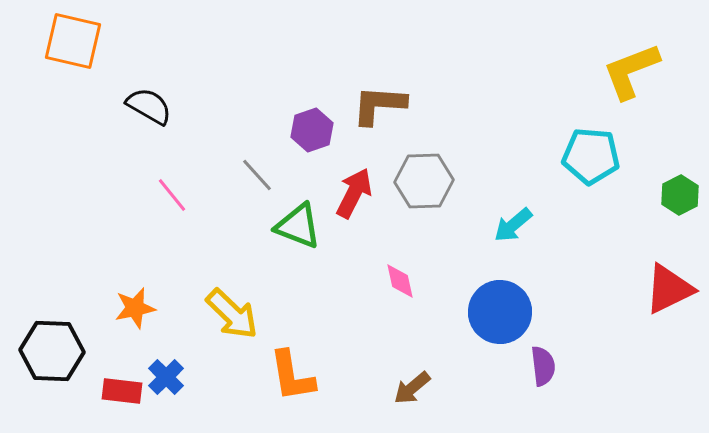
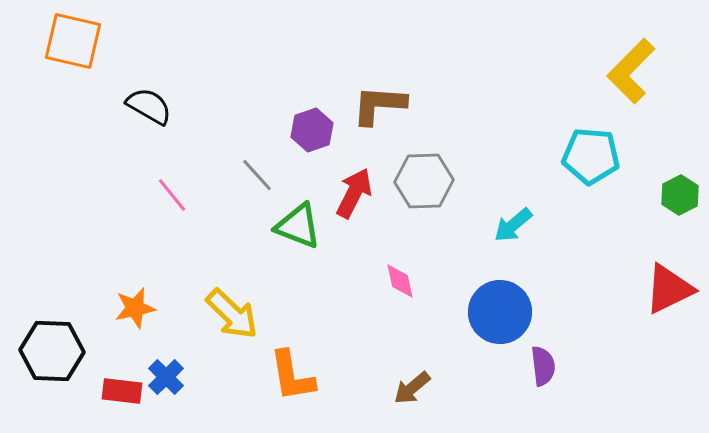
yellow L-shape: rotated 24 degrees counterclockwise
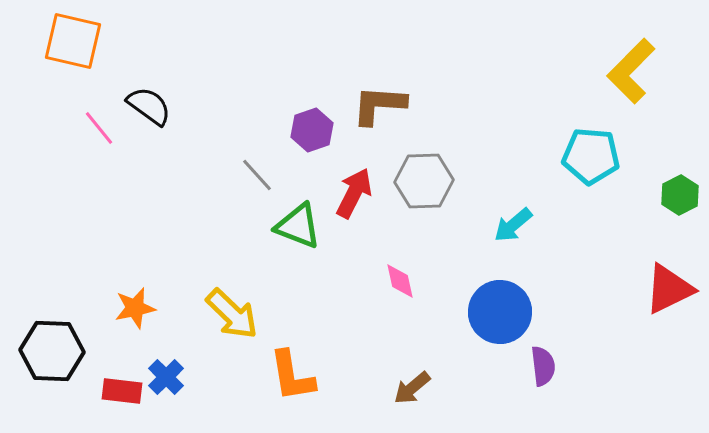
black semicircle: rotated 6 degrees clockwise
pink line: moved 73 px left, 67 px up
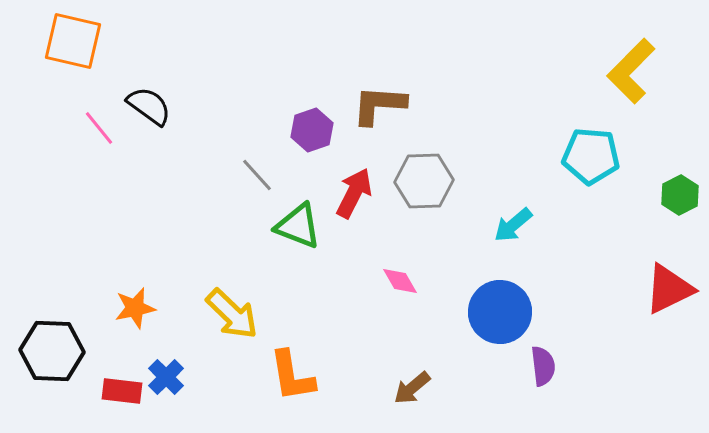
pink diamond: rotated 18 degrees counterclockwise
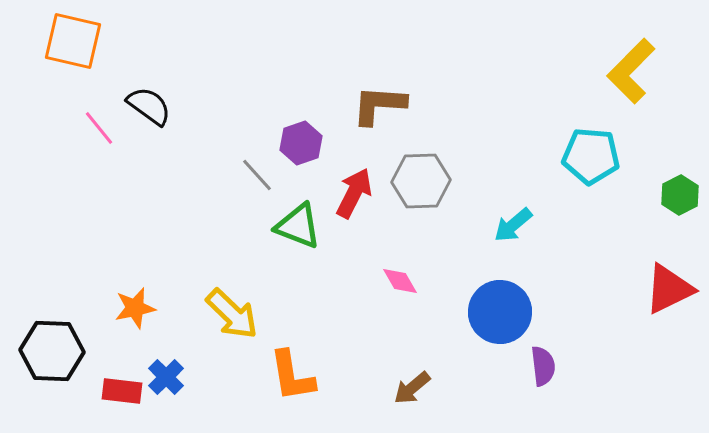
purple hexagon: moved 11 px left, 13 px down
gray hexagon: moved 3 px left
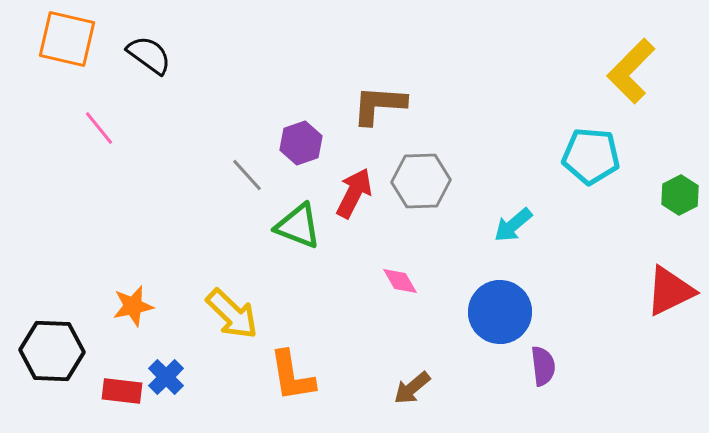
orange square: moved 6 px left, 2 px up
black semicircle: moved 51 px up
gray line: moved 10 px left
red triangle: moved 1 px right, 2 px down
orange star: moved 2 px left, 2 px up
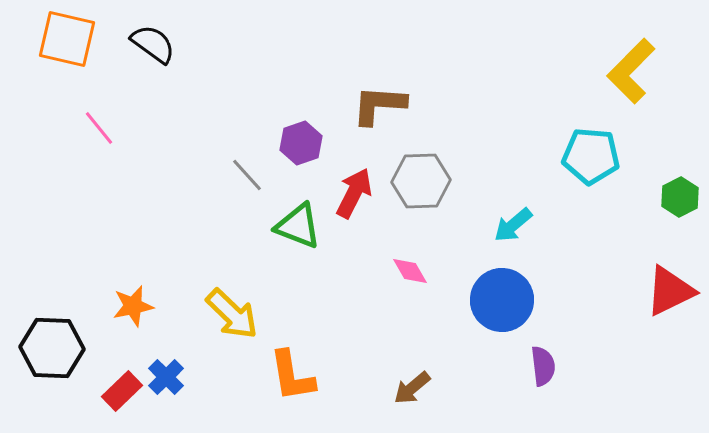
black semicircle: moved 4 px right, 11 px up
green hexagon: moved 2 px down
pink diamond: moved 10 px right, 10 px up
blue circle: moved 2 px right, 12 px up
black hexagon: moved 3 px up
red rectangle: rotated 51 degrees counterclockwise
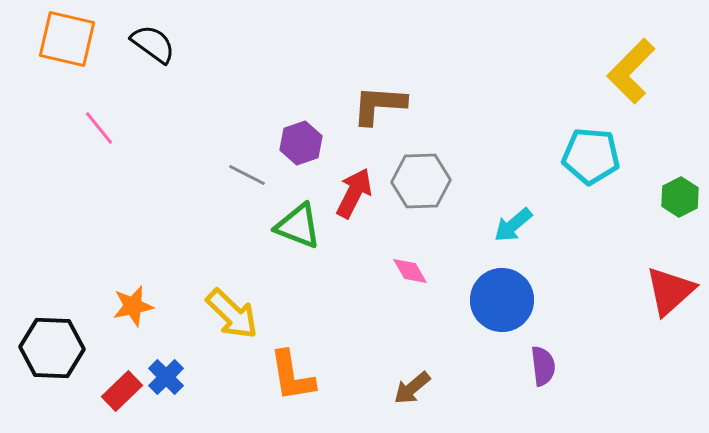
gray line: rotated 21 degrees counterclockwise
red triangle: rotated 16 degrees counterclockwise
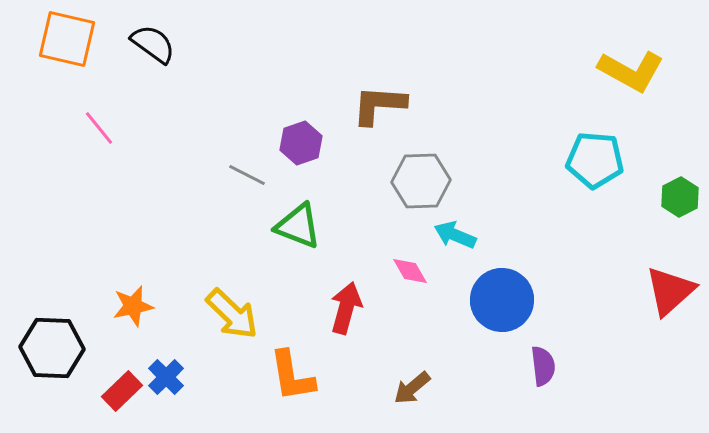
yellow L-shape: rotated 106 degrees counterclockwise
cyan pentagon: moved 4 px right, 4 px down
red arrow: moved 8 px left, 115 px down; rotated 12 degrees counterclockwise
cyan arrow: moved 58 px left, 10 px down; rotated 63 degrees clockwise
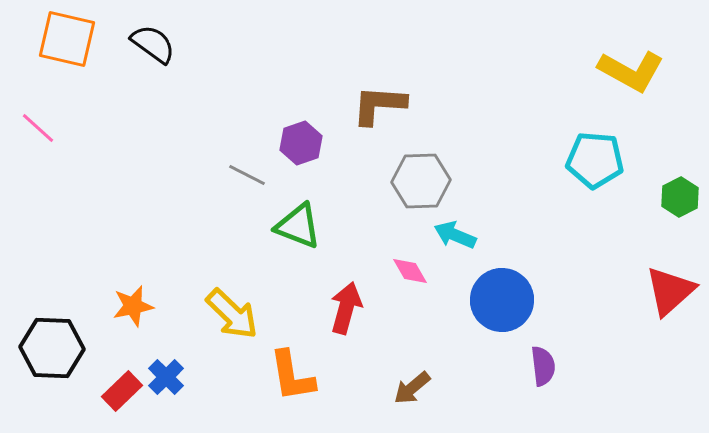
pink line: moved 61 px left; rotated 9 degrees counterclockwise
